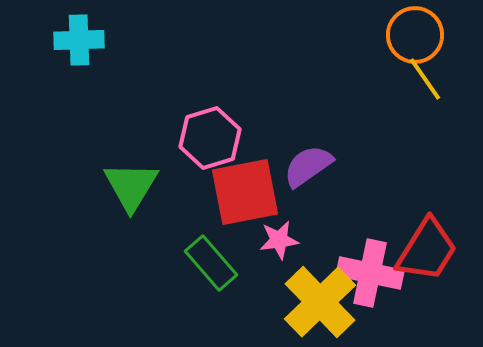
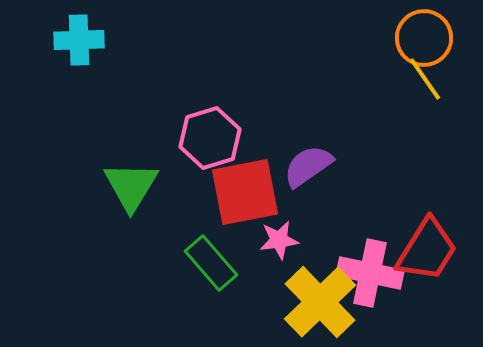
orange circle: moved 9 px right, 3 px down
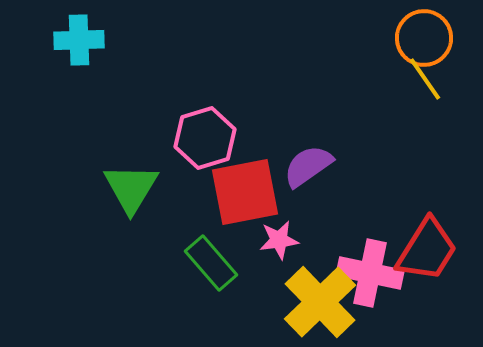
pink hexagon: moved 5 px left
green triangle: moved 2 px down
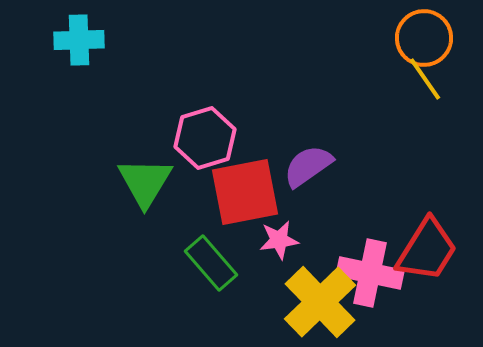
green triangle: moved 14 px right, 6 px up
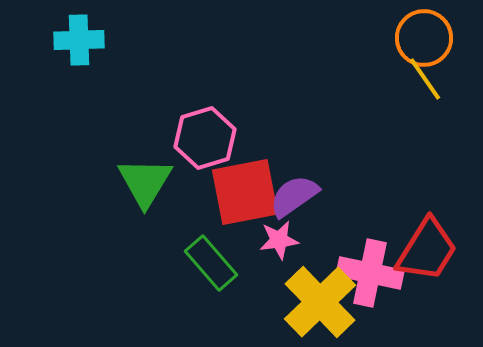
purple semicircle: moved 14 px left, 30 px down
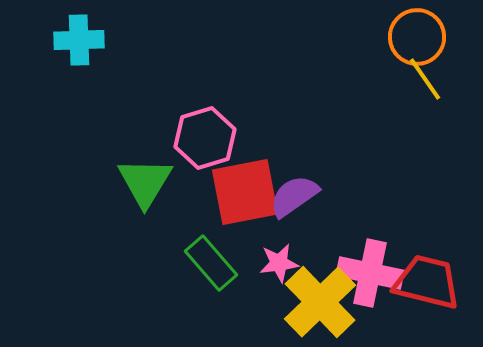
orange circle: moved 7 px left, 1 px up
pink star: moved 23 px down
red trapezoid: moved 32 px down; rotated 108 degrees counterclockwise
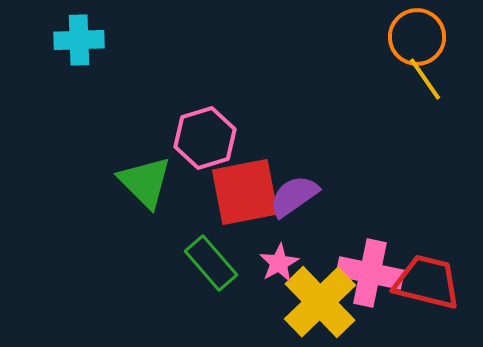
green triangle: rotated 16 degrees counterclockwise
pink star: rotated 21 degrees counterclockwise
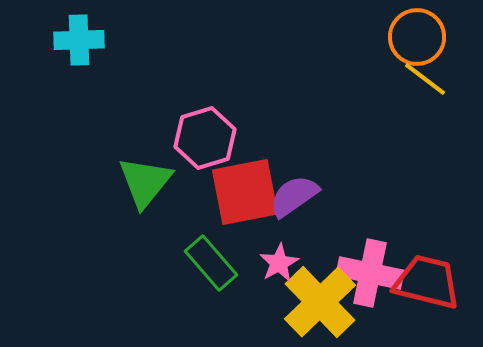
yellow line: rotated 18 degrees counterclockwise
green triangle: rotated 24 degrees clockwise
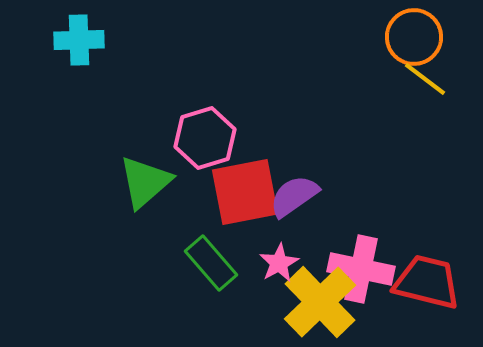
orange circle: moved 3 px left
green triangle: rotated 10 degrees clockwise
pink cross: moved 9 px left, 4 px up
